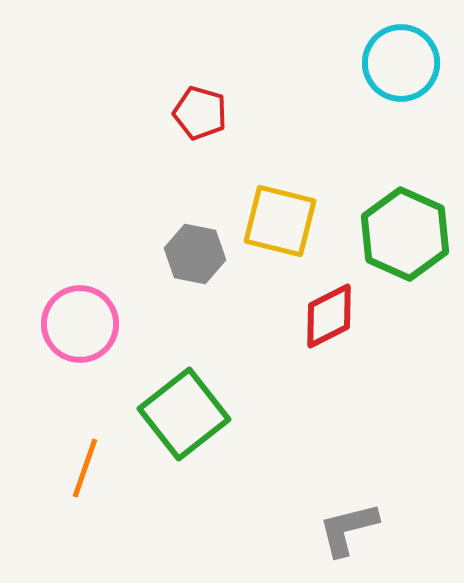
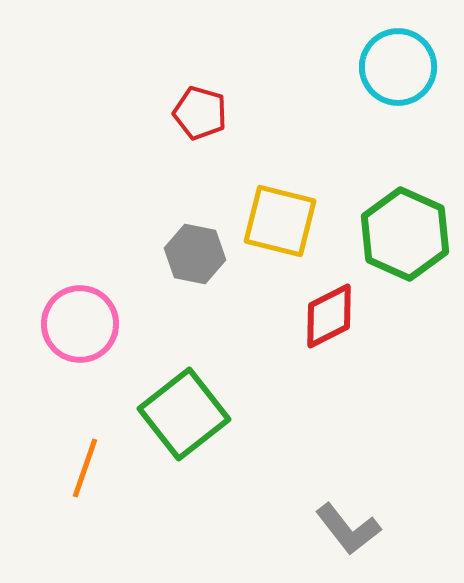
cyan circle: moved 3 px left, 4 px down
gray L-shape: rotated 114 degrees counterclockwise
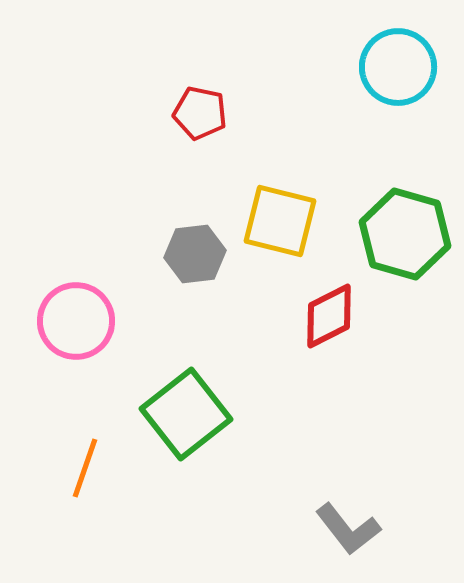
red pentagon: rotated 4 degrees counterclockwise
green hexagon: rotated 8 degrees counterclockwise
gray hexagon: rotated 18 degrees counterclockwise
pink circle: moved 4 px left, 3 px up
green square: moved 2 px right
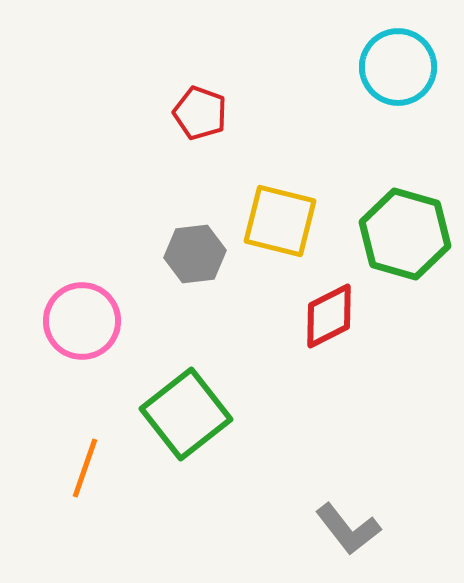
red pentagon: rotated 8 degrees clockwise
pink circle: moved 6 px right
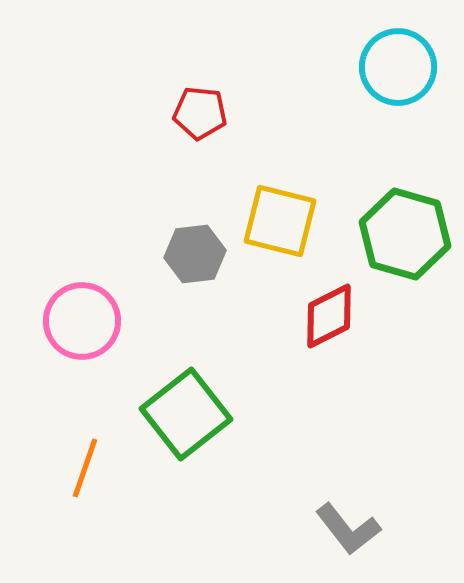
red pentagon: rotated 14 degrees counterclockwise
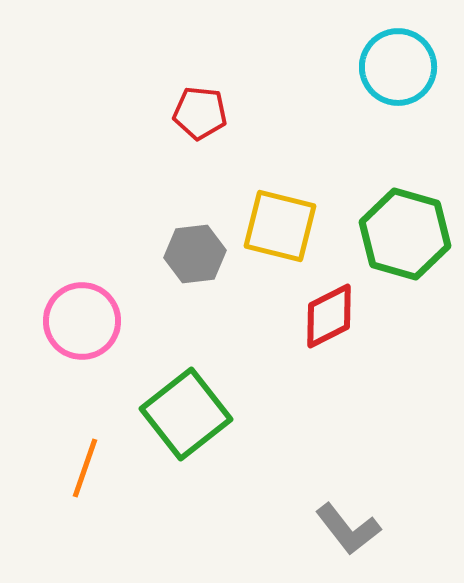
yellow square: moved 5 px down
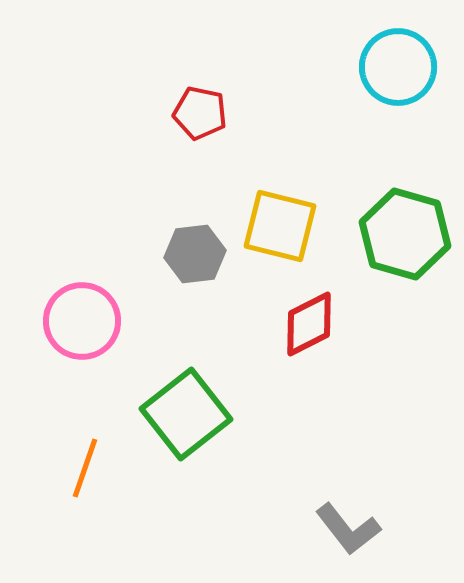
red pentagon: rotated 6 degrees clockwise
red diamond: moved 20 px left, 8 px down
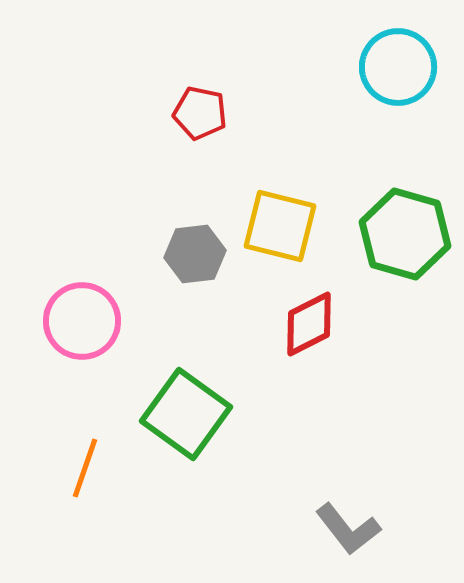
green square: rotated 16 degrees counterclockwise
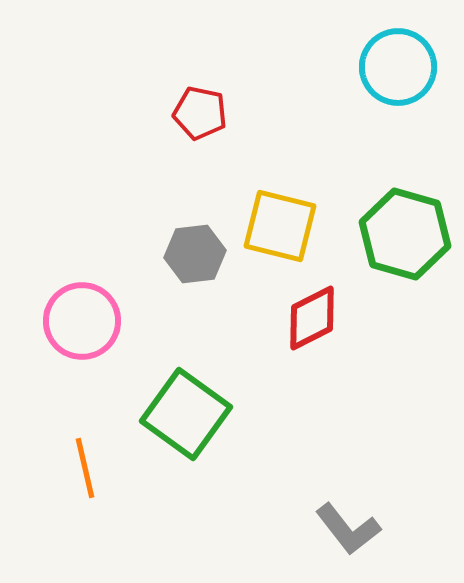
red diamond: moved 3 px right, 6 px up
orange line: rotated 32 degrees counterclockwise
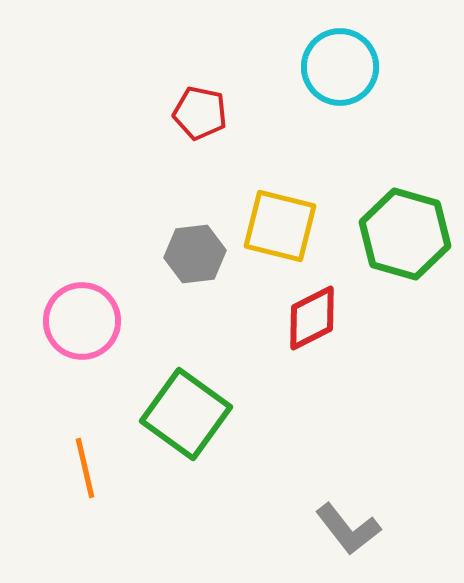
cyan circle: moved 58 px left
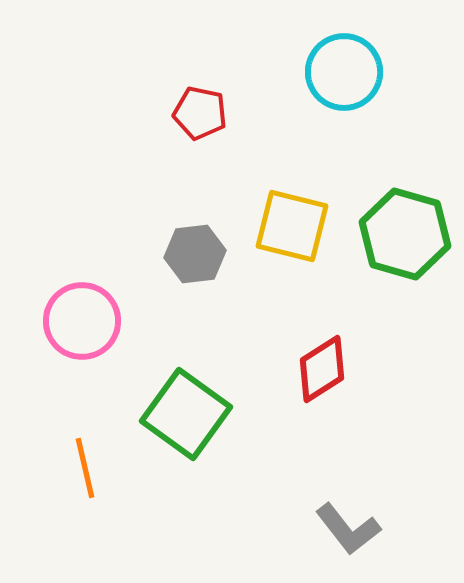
cyan circle: moved 4 px right, 5 px down
yellow square: moved 12 px right
red diamond: moved 10 px right, 51 px down; rotated 6 degrees counterclockwise
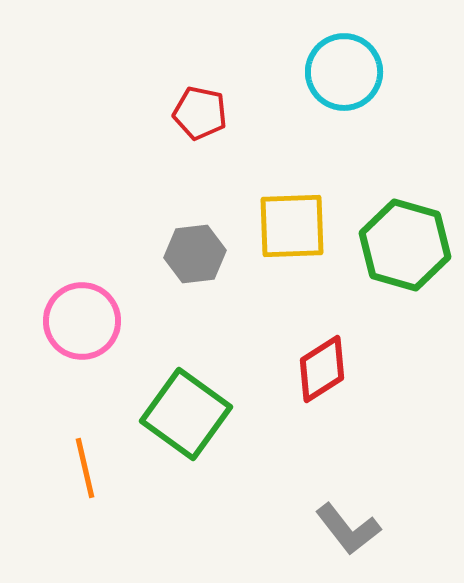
yellow square: rotated 16 degrees counterclockwise
green hexagon: moved 11 px down
